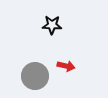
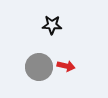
gray circle: moved 4 px right, 9 px up
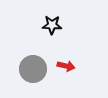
gray circle: moved 6 px left, 2 px down
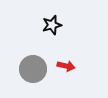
black star: rotated 18 degrees counterclockwise
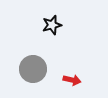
red arrow: moved 6 px right, 14 px down
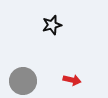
gray circle: moved 10 px left, 12 px down
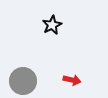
black star: rotated 12 degrees counterclockwise
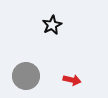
gray circle: moved 3 px right, 5 px up
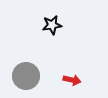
black star: rotated 18 degrees clockwise
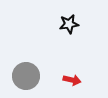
black star: moved 17 px right, 1 px up
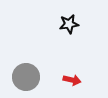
gray circle: moved 1 px down
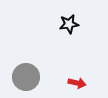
red arrow: moved 5 px right, 3 px down
